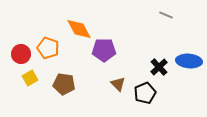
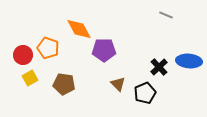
red circle: moved 2 px right, 1 px down
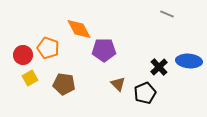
gray line: moved 1 px right, 1 px up
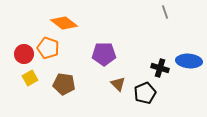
gray line: moved 2 px left, 2 px up; rotated 48 degrees clockwise
orange diamond: moved 15 px left, 6 px up; rotated 24 degrees counterclockwise
purple pentagon: moved 4 px down
red circle: moved 1 px right, 1 px up
black cross: moved 1 px right, 1 px down; rotated 30 degrees counterclockwise
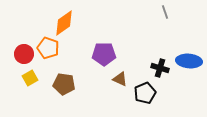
orange diamond: rotated 72 degrees counterclockwise
brown triangle: moved 2 px right, 5 px up; rotated 21 degrees counterclockwise
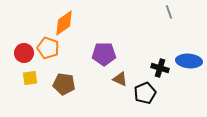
gray line: moved 4 px right
red circle: moved 1 px up
yellow square: rotated 21 degrees clockwise
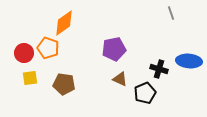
gray line: moved 2 px right, 1 px down
purple pentagon: moved 10 px right, 5 px up; rotated 10 degrees counterclockwise
black cross: moved 1 px left, 1 px down
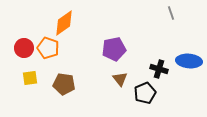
red circle: moved 5 px up
brown triangle: rotated 28 degrees clockwise
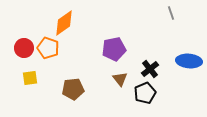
black cross: moved 9 px left; rotated 36 degrees clockwise
brown pentagon: moved 9 px right, 5 px down; rotated 15 degrees counterclockwise
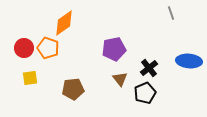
black cross: moved 1 px left, 1 px up
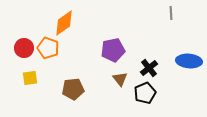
gray line: rotated 16 degrees clockwise
purple pentagon: moved 1 px left, 1 px down
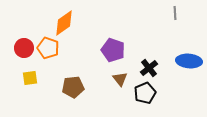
gray line: moved 4 px right
purple pentagon: rotated 30 degrees clockwise
brown pentagon: moved 2 px up
